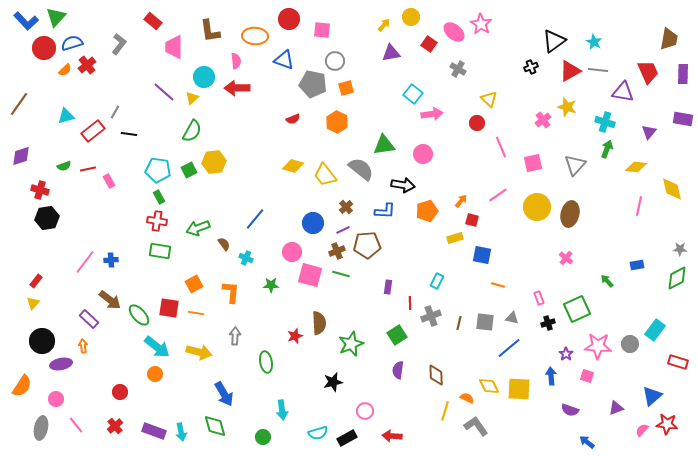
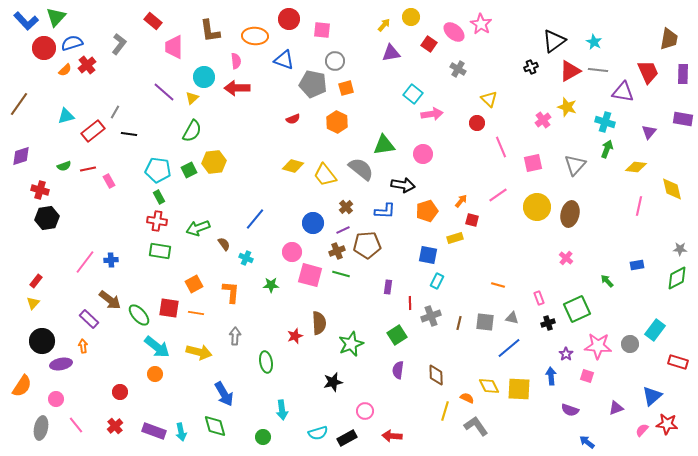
blue square at (482, 255): moved 54 px left
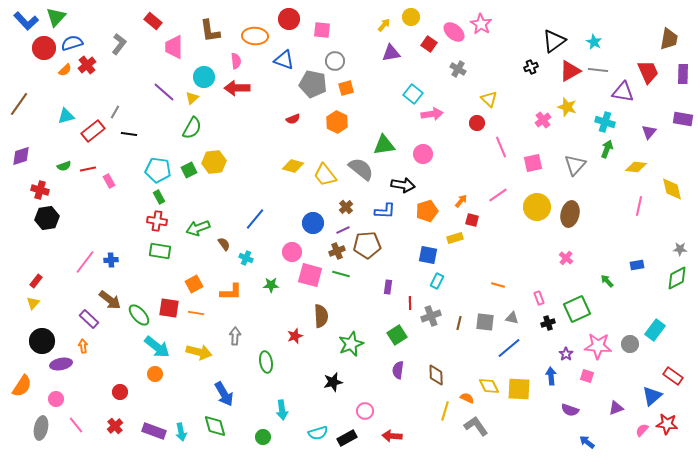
green semicircle at (192, 131): moved 3 px up
orange L-shape at (231, 292): rotated 85 degrees clockwise
brown semicircle at (319, 323): moved 2 px right, 7 px up
red rectangle at (678, 362): moved 5 px left, 14 px down; rotated 18 degrees clockwise
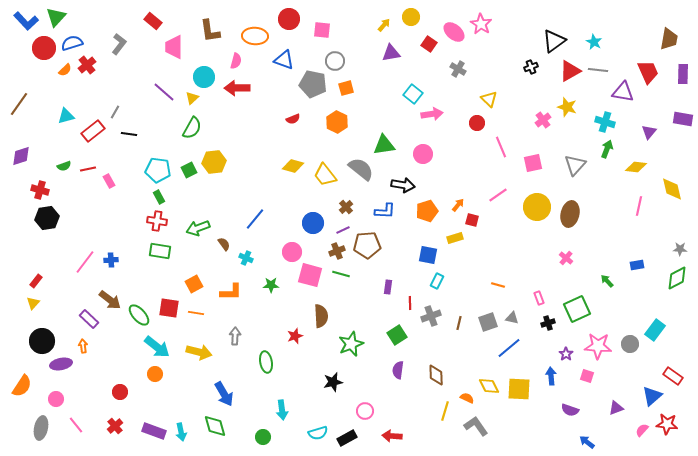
pink semicircle at (236, 61): rotated 21 degrees clockwise
orange arrow at (461, 201): moved 3 px left, 4 px down
gray square at (485, 322): moved 3 px right; rotated 24 degrees counterclockwise
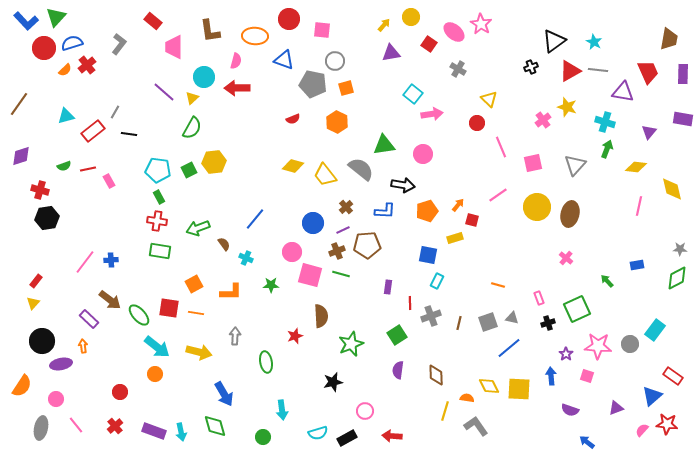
orange semicircle at (467, 398): rotated 16 degrees counterclockwise
